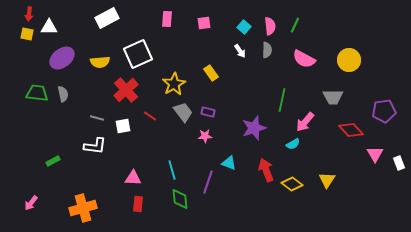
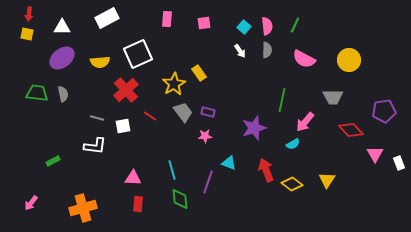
pink semicircle at (270, 26): moved 3 px left
white triangle at (49, 27): moved 13 px right
yellow rectangle at (211, 73): moved 12 px left
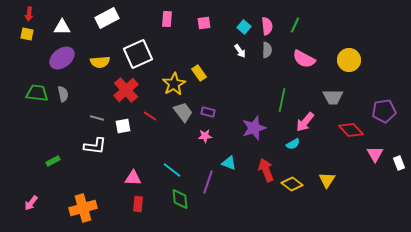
cyan line at (172, 170): rotated 36 degrees counterclockwise
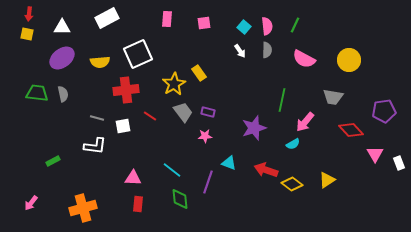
red cross at (126, 90): rotated 35 degrees clockwise
gray trapezoid at (333, 97): rotated 10 degrees clockwise
red arrow at (266, 170): rotated 50 degrees counterclockwise
yellow triangle at (327, 180): rotated 24 degrees clockwise
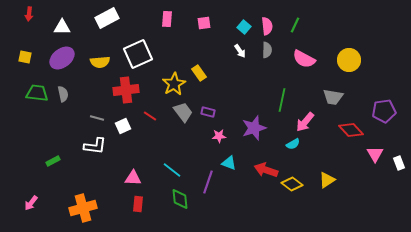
yellow square at (27, 34): moved 2 px left, 23 px down
white square at (123, 126): rotated 14 degrees counterclockwise
pink star at (205, 136): moved 14 px right
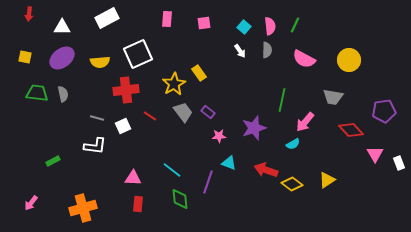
pink semicircle at (267, 26): moved 3 px right
purple rectangle at (208, 112): rotated 24 degrees clockwise
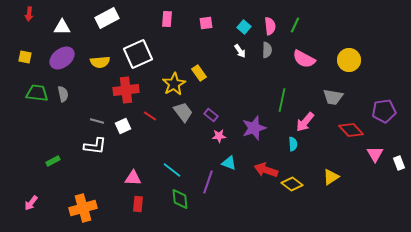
pink square at (204, 23): moved 2 px right
purple rectangle at (208, 112): moved 3 px right, 3 px down
gray line at (97, 118): moved 3 px down
cyan semicircle at (293, 144): rotated 64 degrees counterclockwise
yellow triangle at (327, 180): moved 4 px right, 3 px up
